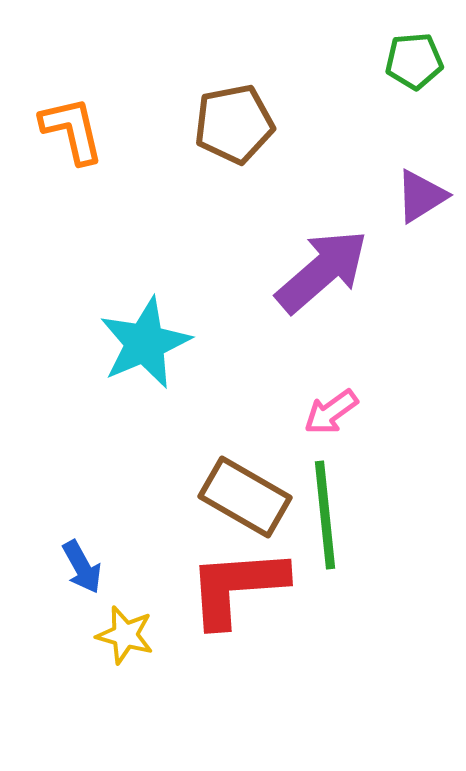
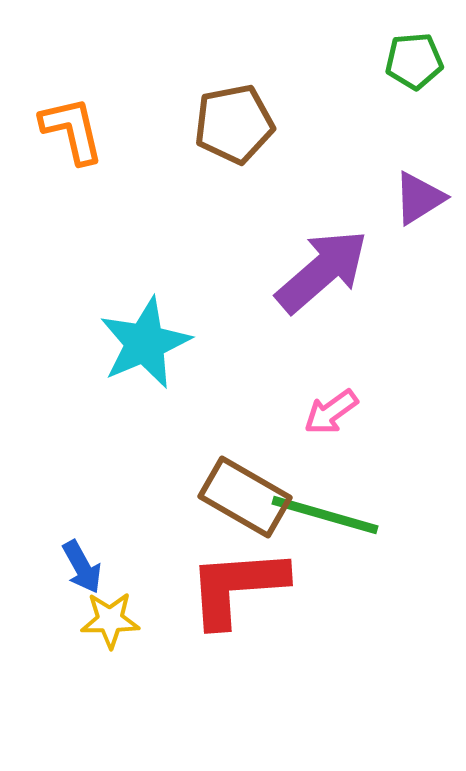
purple triangle: moved 2 px left, 2 px down
green line: rotated 68 degrees counterclockwise
yellow star: moved 15 px left, 15 px up; rotated 16 degrees counterclockwise
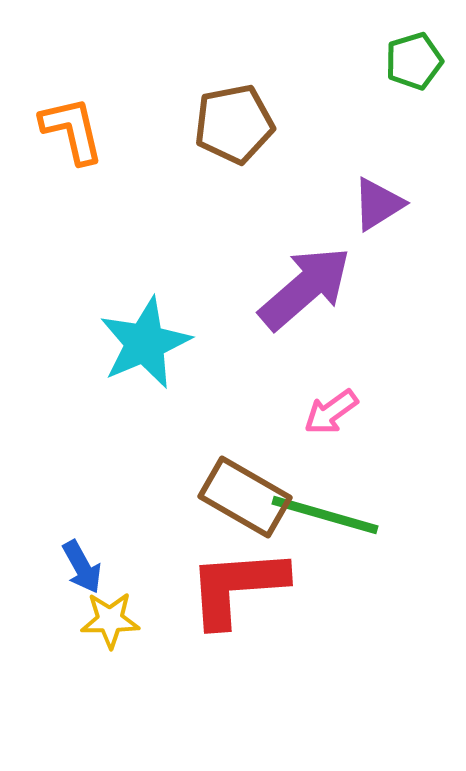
green pentagon: rotated 12 degrees counterclockwise
purple triangle: moved 41 px left, 6 px down
purple arrow: moved 17 px left, 17 px down
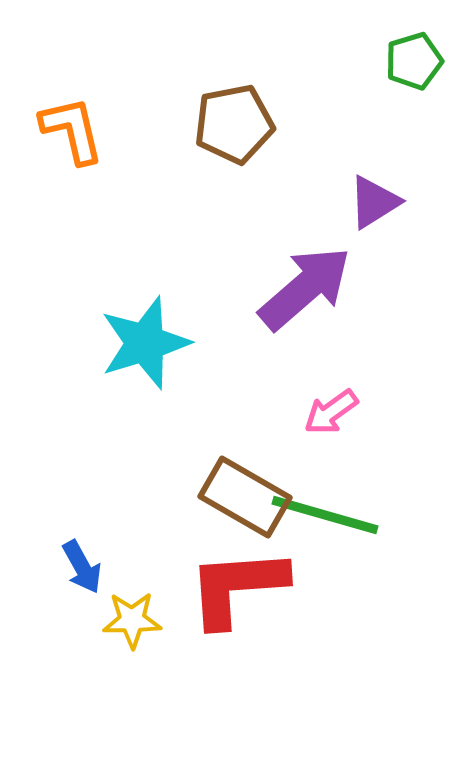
purple triangle: moved 4 px left, 2 px up
cyan star: rotated 6 degrees clockwise
yellow star: moved 22 px right
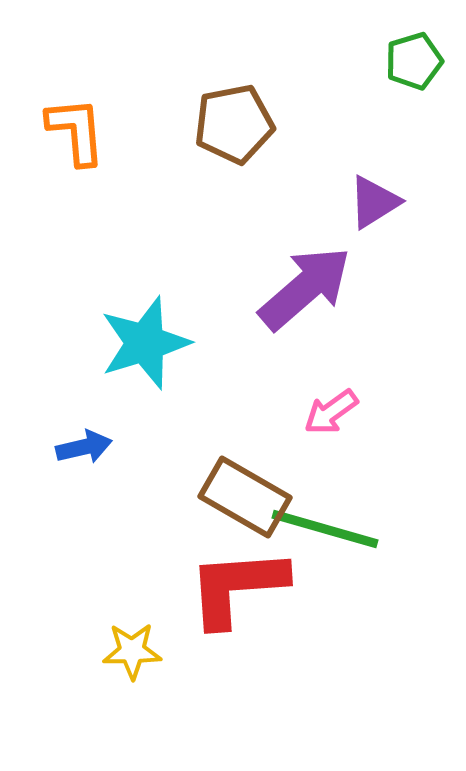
orange L-shape: moved 4 px right, 1 px down; rotated 8 degrees clockwise
green line: moved 14 px down
blue arrow: moved 2 px right, 120 px up; rotated 74 degrees counterclockwise
yellow star: moved 31 px down
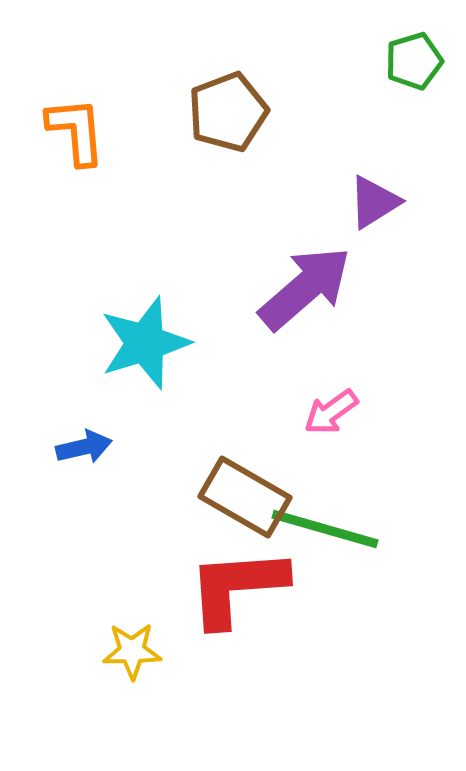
brown pentagon: moved 6 px left, 12 px up; rotated 10 degrees counterclockwise
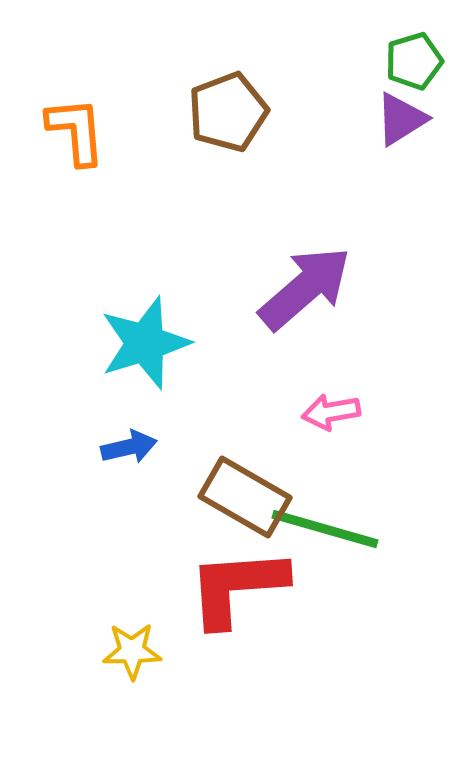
purple triangle: moved 27 px right, 83 px up
pink arrow: rotated 26 degrees clockwise
blue arrow: moved 45 px right
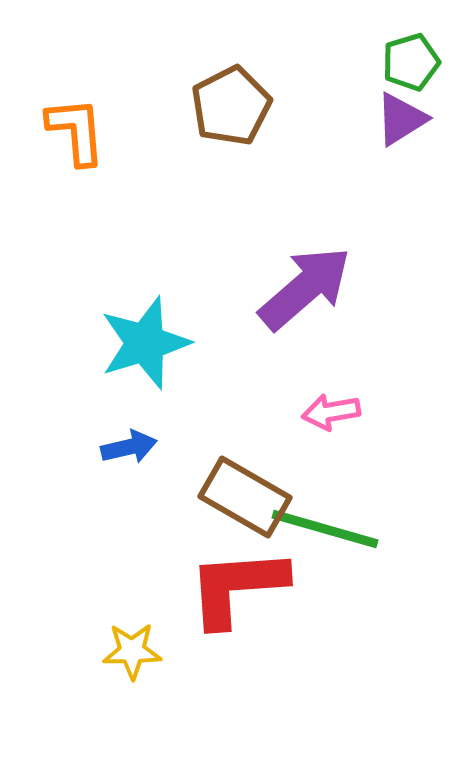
green pentagon: moved 3 px left, 1 px down
brown pentagon: moved 3 px right, 6 px up; rotated 6 degrees counterclockwise
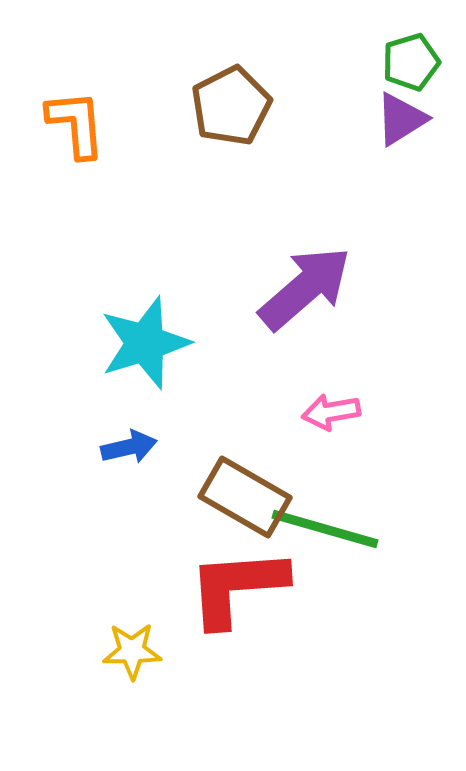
orange L-shape: moved 7 px up
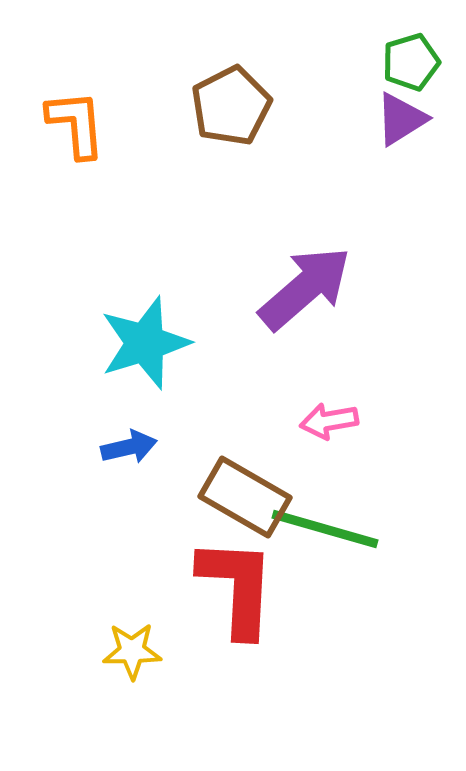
pink arrow: moved 2 px left, 9 px down
red L-shape: rotated 97 degrees clockwise
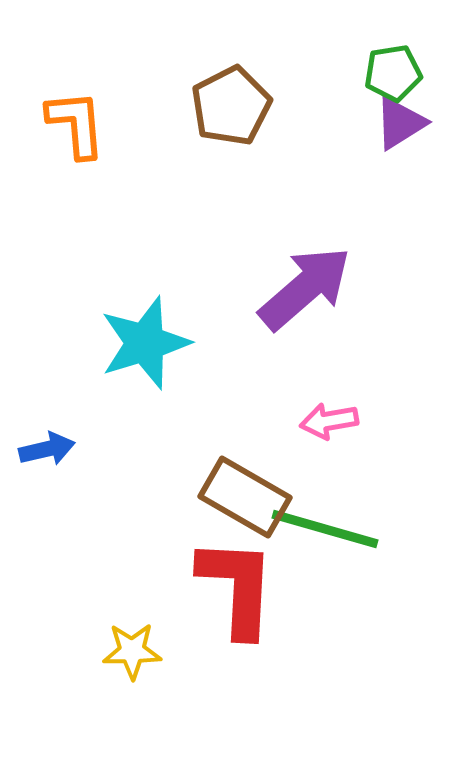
green pentagon: moved 18 px left, 11 px down; rotated 8 degrees clockwise
purple triangle: moved 1 px left, 4 px down
blue arrow: moved 82 px left, 2 px down
